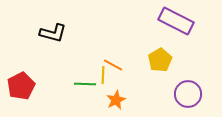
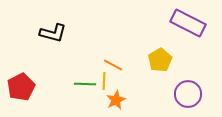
purple rectangle: moved 12 px right, 2 px down
yellow line: moved 1 px right, 6 px down
red pentagon: moved 1 px down
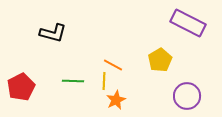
green line: moved 12 px left, 3 px up
purple circle: moved 1 px left, 2 px down
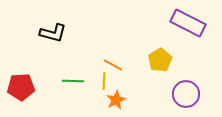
red pentagon: rotated 24 degrees clockwise
purple circle: moved 1 px left, 2 px up
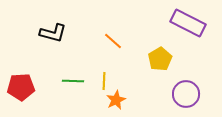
yellow pentagon: moved 1 px up
orange line: moved 24 px up; rotated 12 degrees clockwise
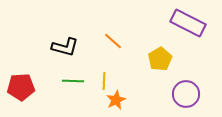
black L-shape: moved 12 px right, 14 px down
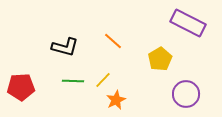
yellow line: moved 1 px left, 1 px up; rotated 42 degrees clockwise
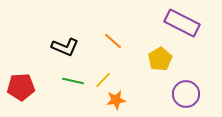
purple rectangle: moved 6 px left
black L-shape: rotated 8 degrees clockwise
green line: rotated 10 degrees clockwise
orange star: rotated 18 degrees clockwise
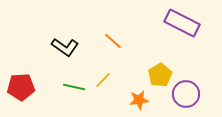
black L-shape: rotated 12 degrees clockwise
yellow pentagon: moved 16 px down
green line: moved 1 px right, 6 px down
orange star: moved 23 px right
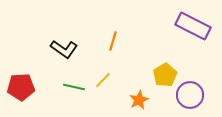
purple rectangle: moved 11 px right, 3 px down
orange line: rotated 66 degrees clockwise
black L-shape: moved 1 px left, 2 px down
yellow pentagon: moved 5 px right
purple circle: moved 4 px right, 1 px down
orange star: rotated 18 degrees counterclockwise
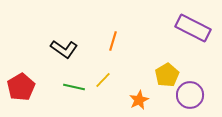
purple rectangle: moved 2 px down
yellow pentagon: moved 2 px right
red pentagon: rotated 28 degrees counterclockwise
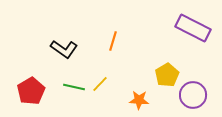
yellow line: moved 3 px left, 4 px down
red pentagon: moved 10 px right, 4 px down
purple circle: moved 3 px right
orange star: rotated 30 degrees clockwise
